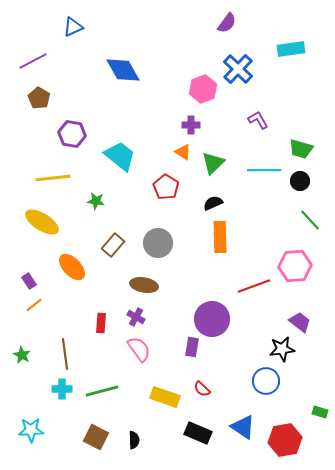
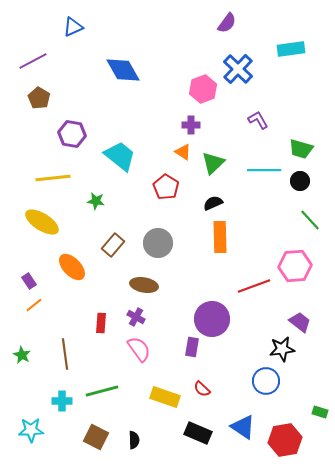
cyan cross at (62, 389): moved 12 px down
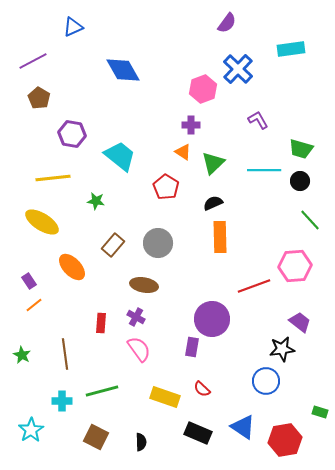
cyan star at (31, 430): rotated 30 degrees counterclockwise
black semicircle at (134, 440): moved 7 px right, 2 px down
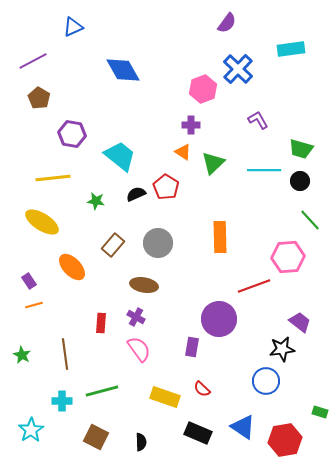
black semicircle at (213, 203): moved 77 px left, 9 px up
pink hexagon at (295, 266): moved 7 px left, 9 px up
orange line at (34, 305): rotated 24 degrees clockwise
purple circle at (212, 319): moved 7 px right
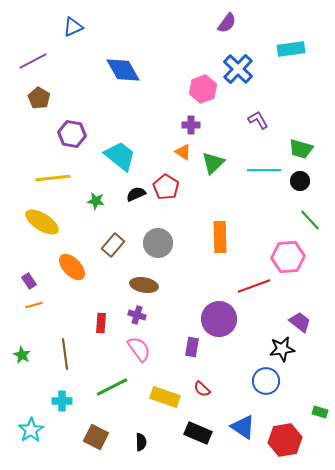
purple cross at (136, 317): moved 1 px right, 2 px up; rotated 12 degrees counterclockwise
green line at (102, 391): moved 10 px right, 4 px up; rotated 12 degrees counterclockwise
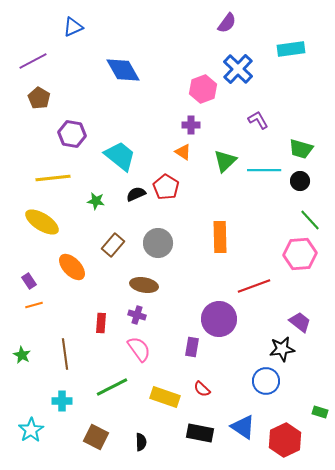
green triangle at (213, 163): moved 12 px right, 2 px up
pink hexagon at (288, 257): moved 12 px right, 3 px up
black rectangle at (198, 433): moved 2 px right; rotated 12 degrees counterclockwise
red hexagon at (285, 440): rotated 16 degrees counterclockwise
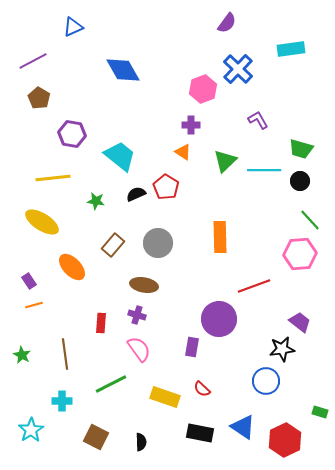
green line at (112, 387): moved 1 px left, 3 px up
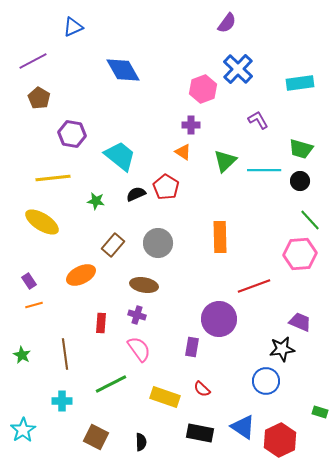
cyan rectangle at (291, 49): moved 9 px right, 34 px down
orange ellipse at (72, 267): moved 9 px right, 8 px down; rotated 72 degrees counterclockwise
purple trapezoid at (300, 322): rotated 15 degrees counterclockwise
cyan star at (31, 430): moved 8 px left
red hexagon at (285, 440): moved 5 px left
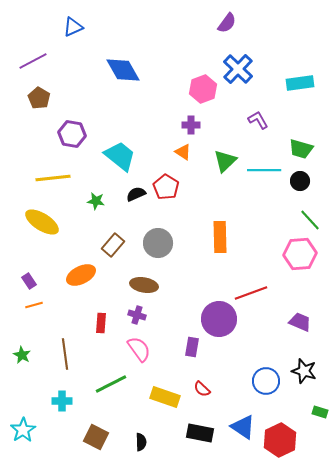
red line at (254, 286): moved 3 px left, 7 px down
black star at (282, 349): moved 22 px right, 22 px down; rotated 25 degrees clockwise
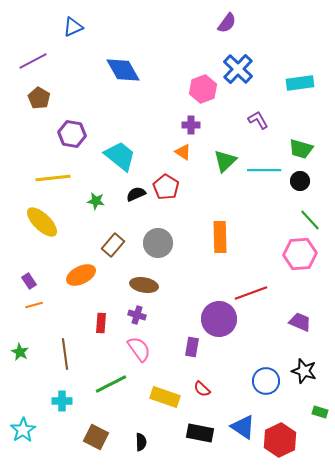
yellow ellipse at (42, 222): rotated 12 degrees clockwise
green star at (22, 355): moved 2 px left, 3 px up
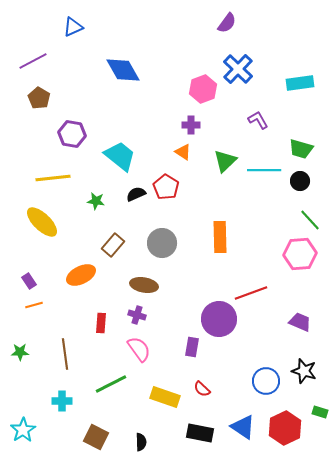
gray circle at (158, 243): moved 4 px right
green star at (20, 352): rotated 30 degrees counterclockwise
red hexagon at (280, 440): moved 5 px right, 12 px up
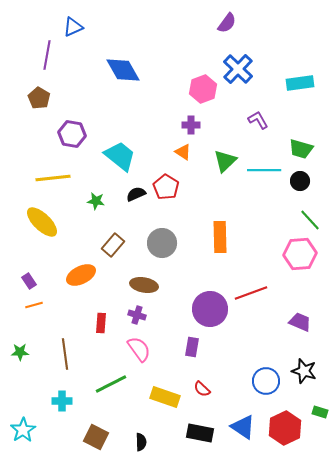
purple line at (33, 61): moved 14 px right, 6 px up; rotated 52 degrees counterclockwise
purple circle at (219, 319): moved 9 px left, 10 px up
